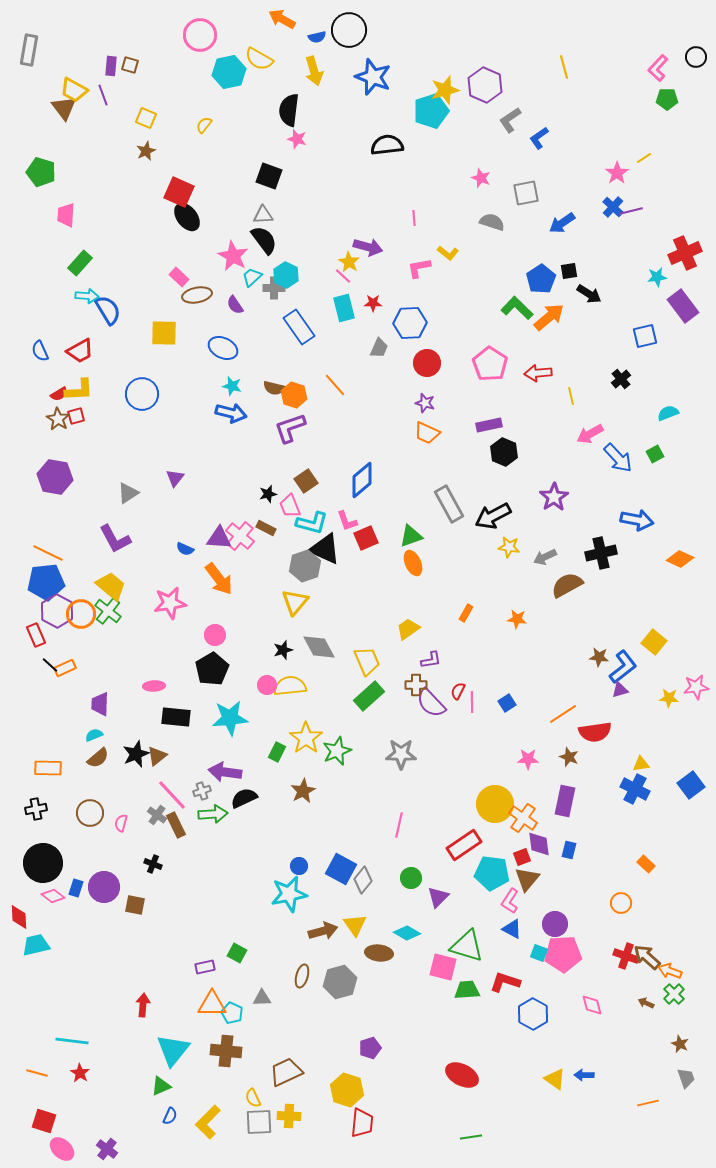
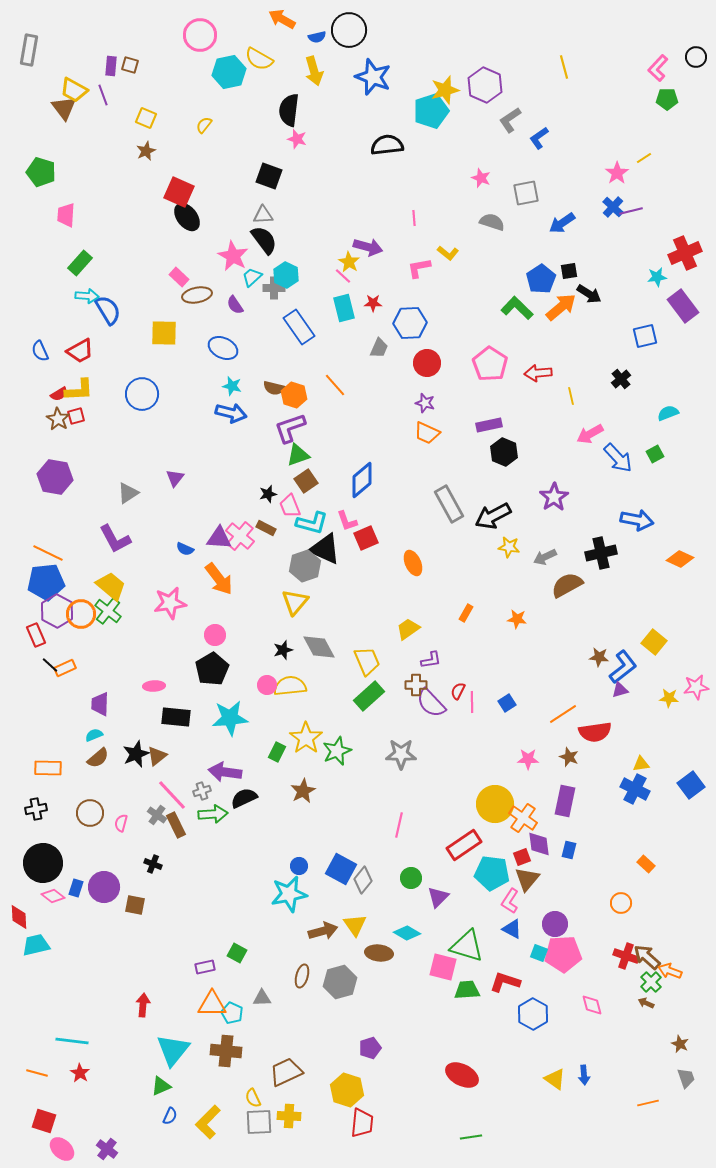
orange arrow at (549, 317): moved 12 px right, 10 px up
green triangle at (411, 536): moved 113 px left, 81 px up
green cross at (674, 994): moved 23 px left, 12 px up
blue arrow at (584, 1075): rotated 96 degrees counterclockwise
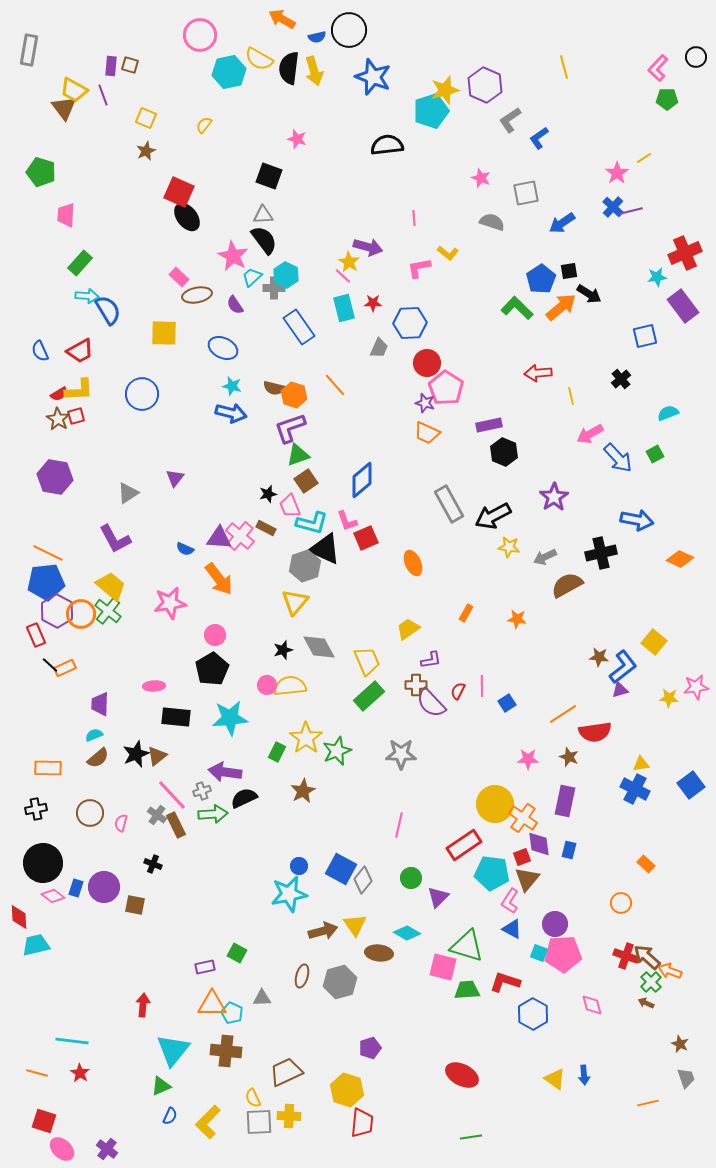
black semicircle at (289, 110): moved 42 px up
pink pentagon at (490, 364): moved 44 px left, 24 px down
pink line at (472, 702): moved 10 px right, 16 px up
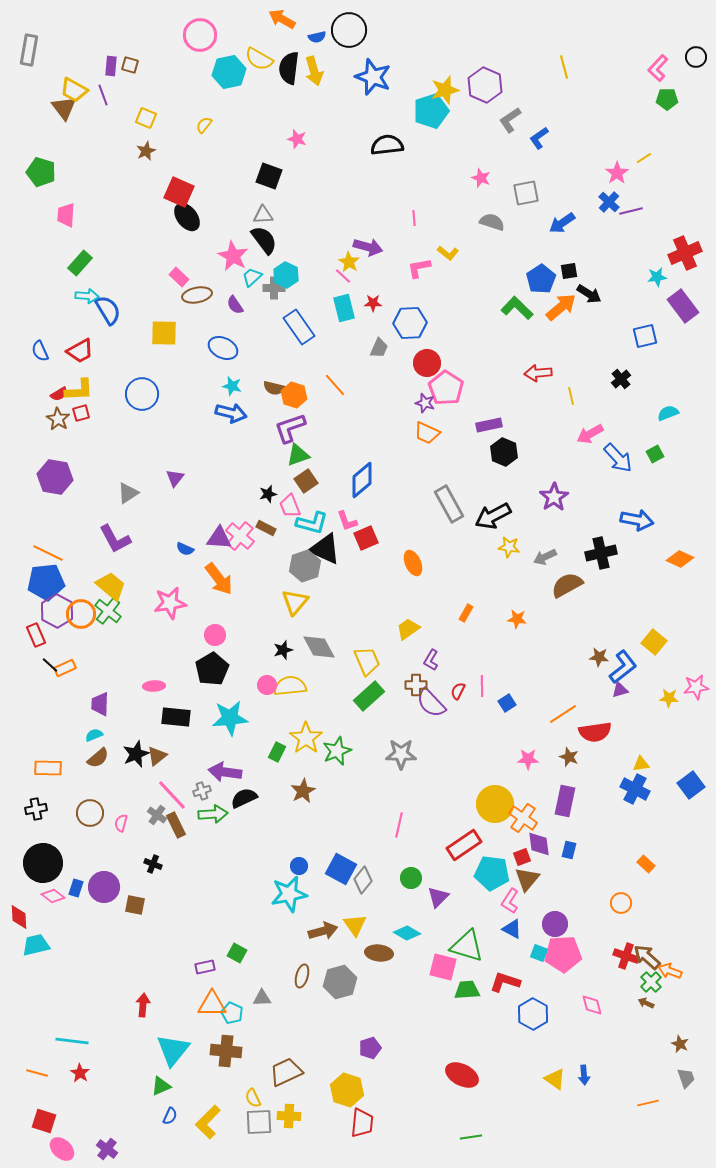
blue cross at (613, 207): moved 4 px left, 5 px up
red square at (76, 416): moved 5 px right, 3 px up
purple L-shape at (431, 660): rotated 130 degrees clockwise
